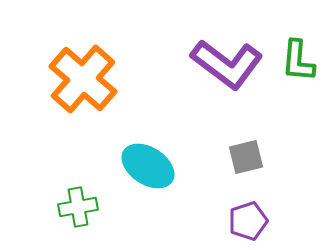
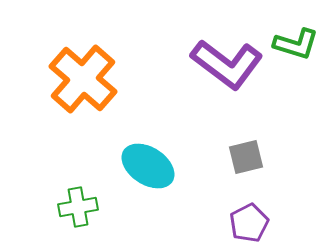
green L-shape: moved 2 px left, 17 px up; rotated 78 degrees counterclockwise
purple pentagon: moved 1 px right, 2 px down; rotated 9 degrees counterclockwise
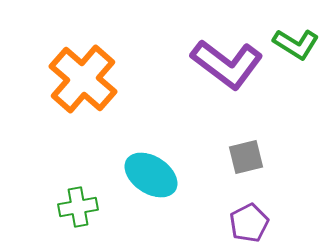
green L-shape: rotated 15 degrees clockwise
cyan ellipse: moved 3 px right, 9 px down
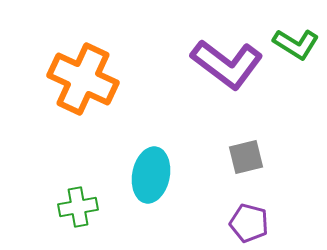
orange cross: rotated 16 degrees counterclockwise
cyan ellipse: rotated 68 degrees clockwise
purple pentagon: rotated 30 degrees counterclockwise
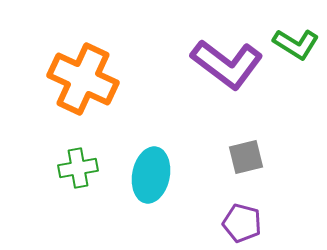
green cross: moved 39 px up
purple pentagon: moved 7 px left
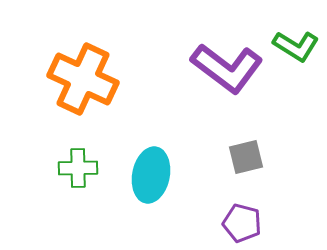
green L-shape: moved 2 px down
purple L-shape: moved 4 px down
green cross: rotated 9 degrees clockwise
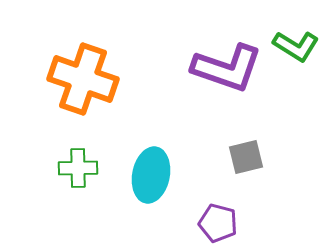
purple L-shape: rotated 18 degrees counterclockwise
orange cross: rotated 6 degrees counterclockwise
purple pentagon: moved 24 px left
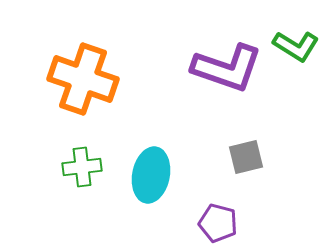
green cross: moved 4 px right, 1 px up; rotated 6 degrees counterclockwise
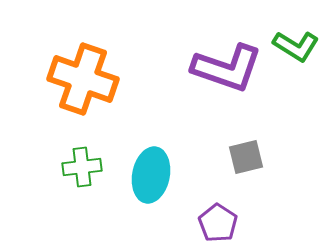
purple pentagon: rotated 18 degrees clockwise
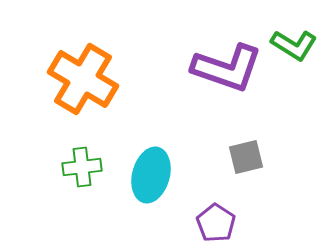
green L-shape: moved 2 px left, 1 px up
orange cross: rotated 12 degrees clockwise
cyan ellipse: rotated 4 degrees clockwise
purple pentagon: moved 2 px left
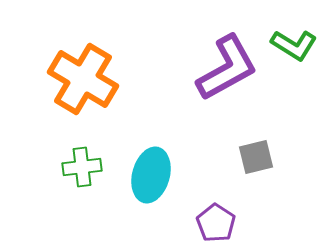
purple L-shape: rotated 48 degrees counterclockwise
gray square: moved 10 px right
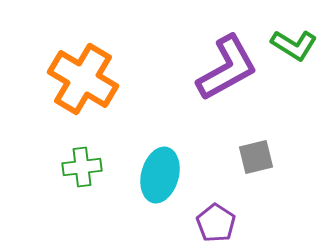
cyan ellipse: moved 9 px right
